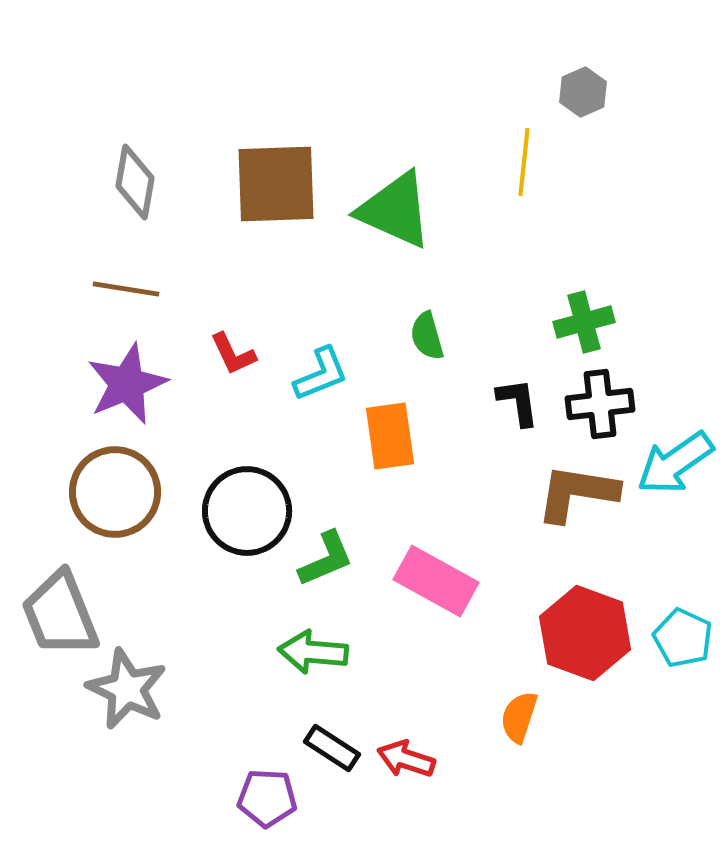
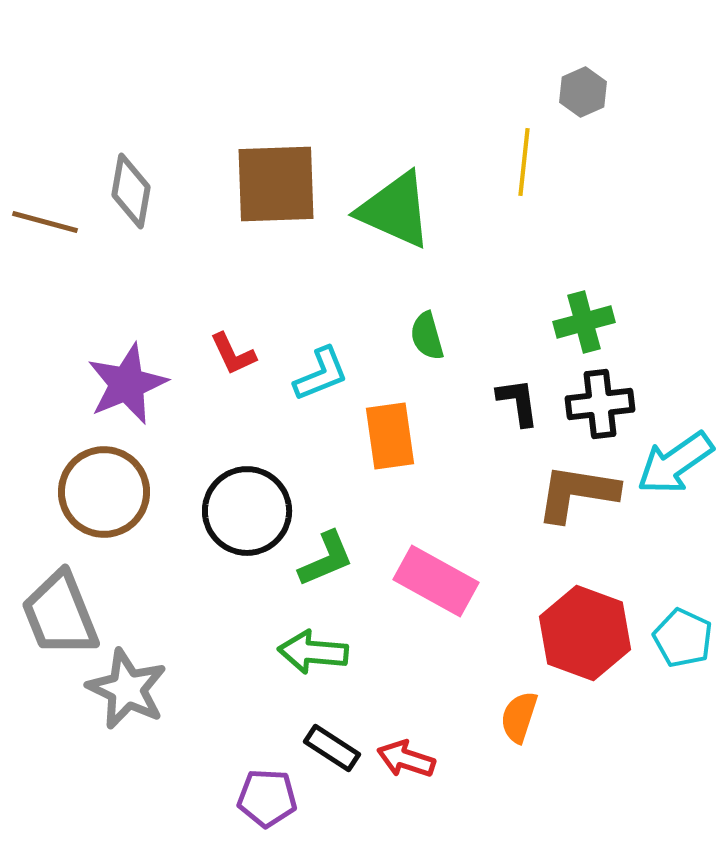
gray diamond: moved 4 px left, 9 px down
brown line: moved 81 px left, 67 px up; rotated 6 degrees clockwise
brown circle: moved 11 px left
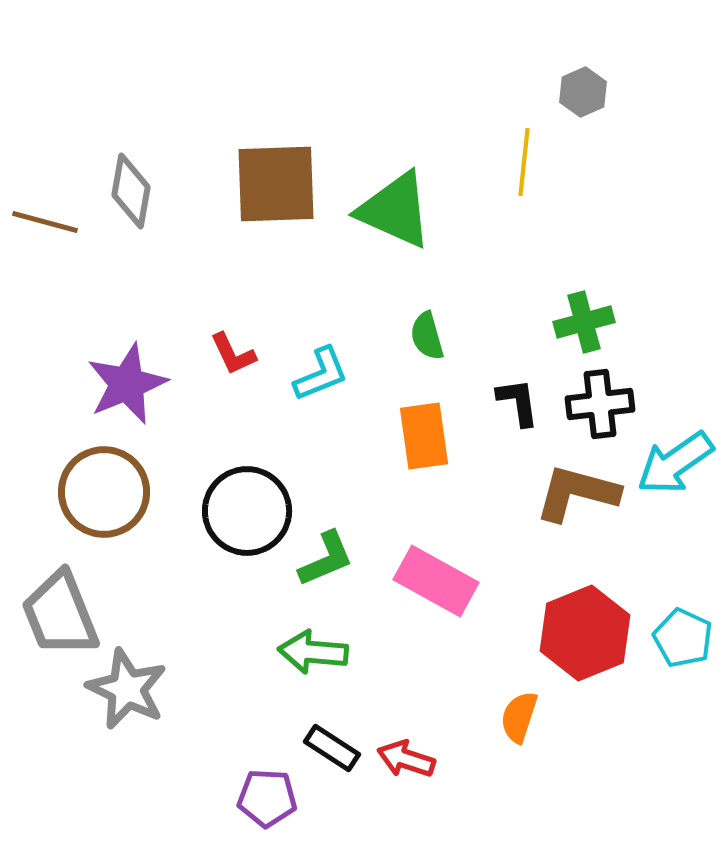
orange rectangle: moved 34 px right
brown L-shape: rotated 6 degrees clockwise
red hexagon: rotated 18 degrees clockwise
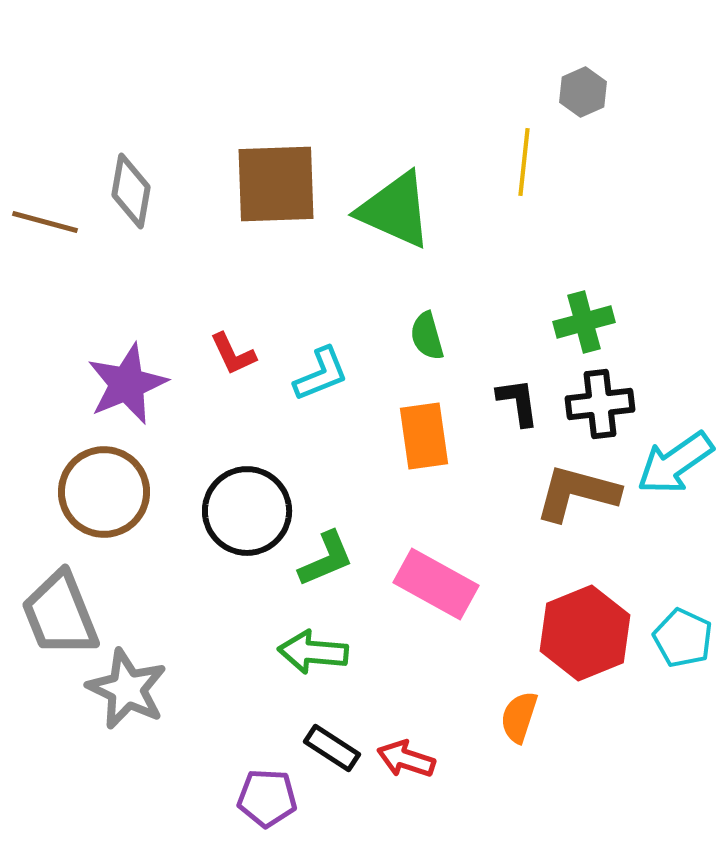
pink rectangle: moved 3 px down
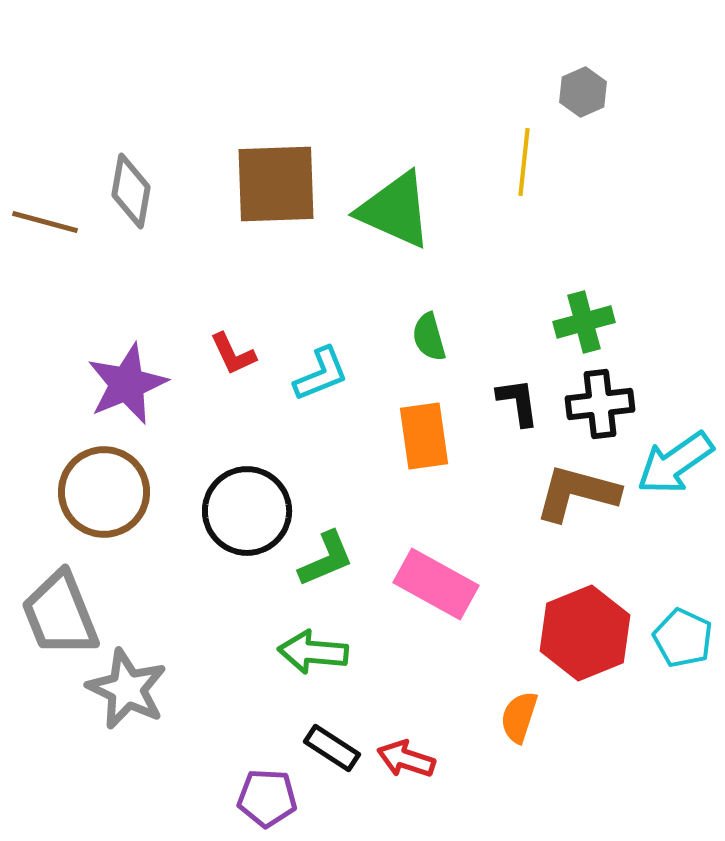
green semicircle: moved 2 px right, 1 px down
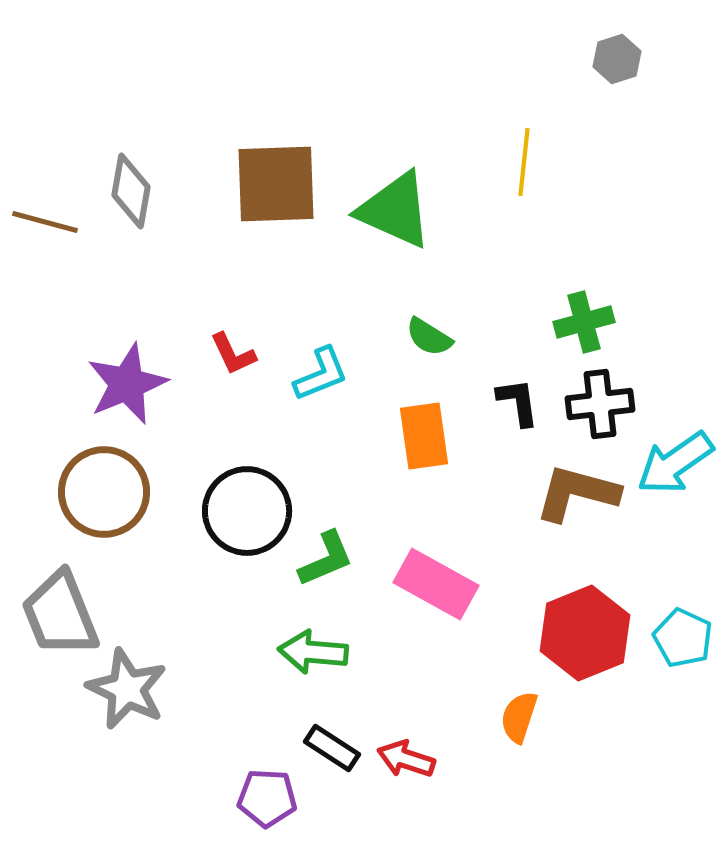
gray hexagon: moved 34 px right, 33 px up; rotated 6 degrees clockwise
green semicircle: rotated 42 degrees counterclockwise
